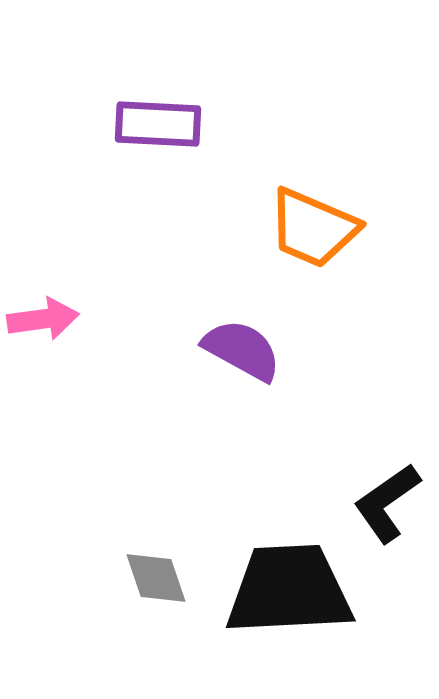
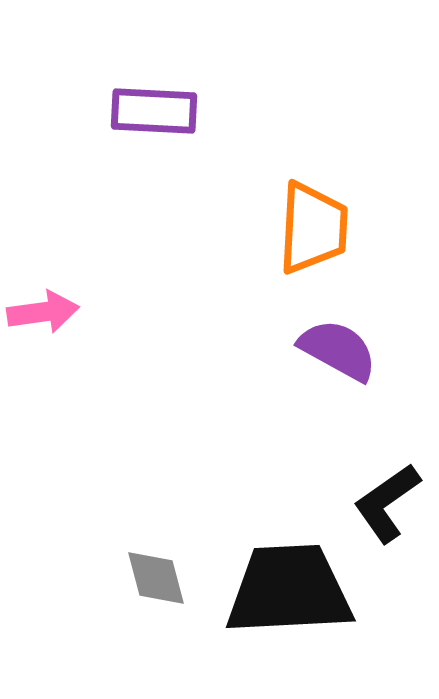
purple rectangle: moved 4 px left, 13 px up
orange trapezoid: rotated 110 degrees counterclockwise
pink arrow: moved 7 px up
purple semicircle: moved 96 px right
gray diamond: rotated 4 degrees clockwise
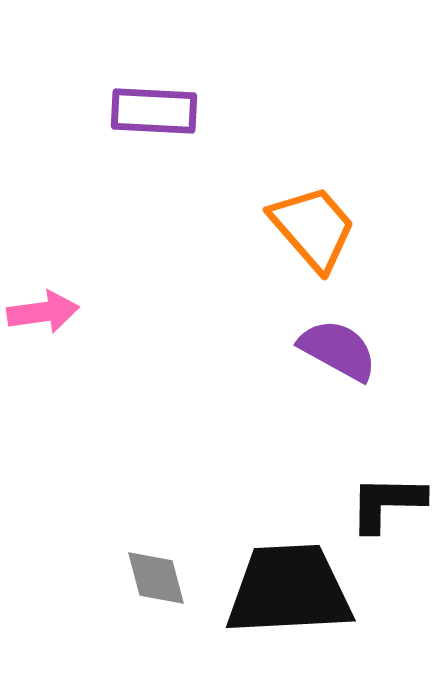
orange trapezoid: rotated 44 degrees counterclockwise
black L-shape: rotated 36 degrees clockwise
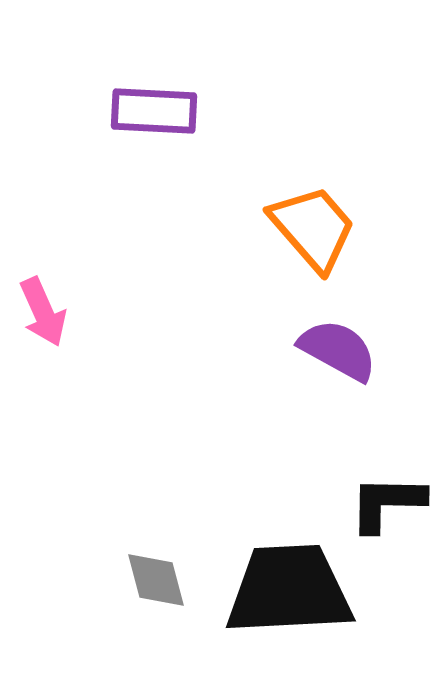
pink arrow: rotated 74 degrees clockwise
gray diamond: moved 2 px down
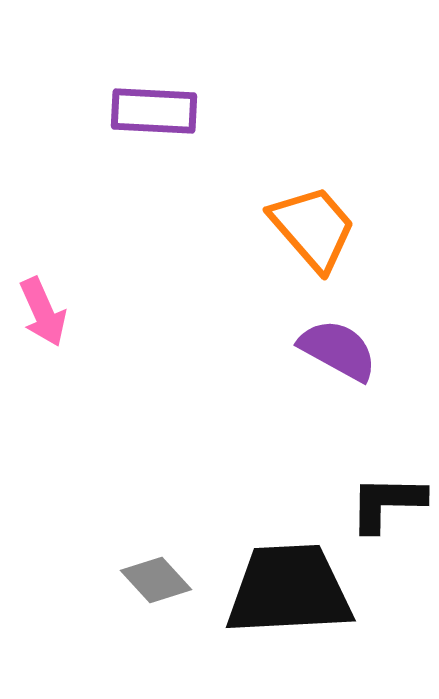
gray diamond: rotated 28 degrees counterclockwise
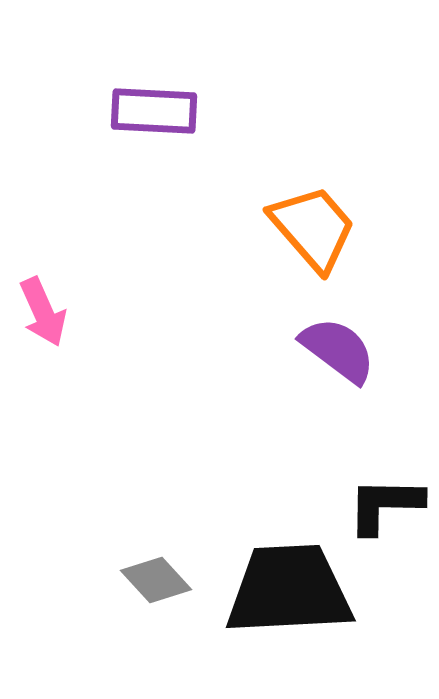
purple semicircle: rotated 8 degrees clockwise
black L-shape: moved 2 px left, 2 px down
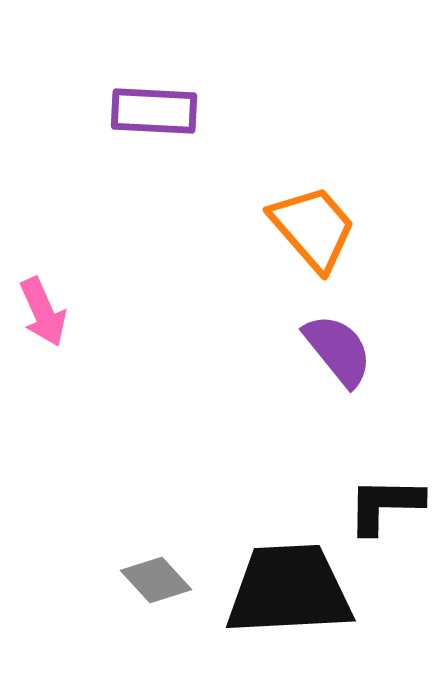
purple semicircle: rotated 14 degrees clockwise
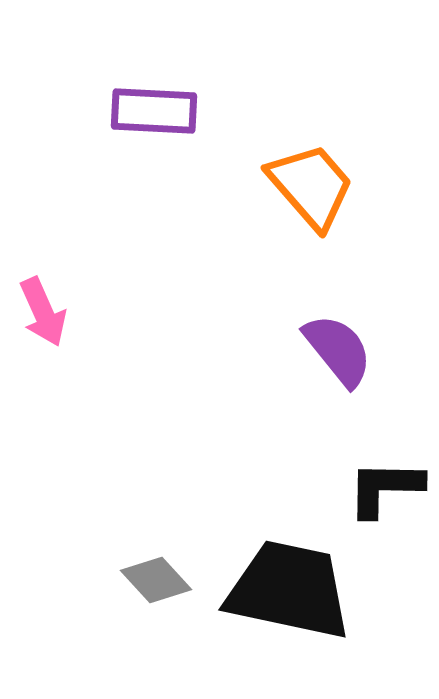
orange trapezoid: moved 2 px left, 42 px up
black L-shape: moved 17 px up
black trapezoid: rotated 15 degrees clockwise
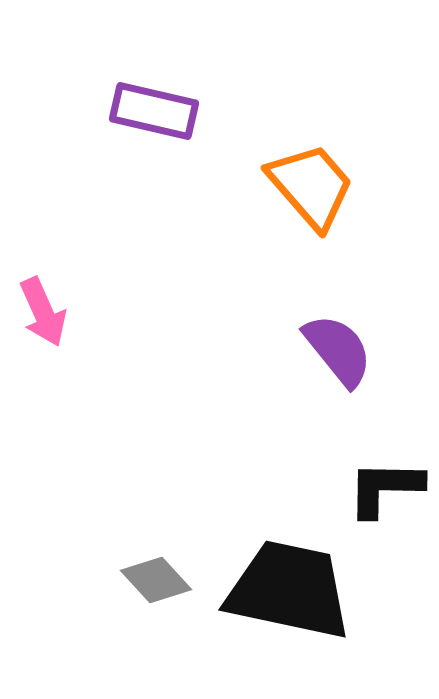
purple rectangle: rotated 10 degrees clockwise
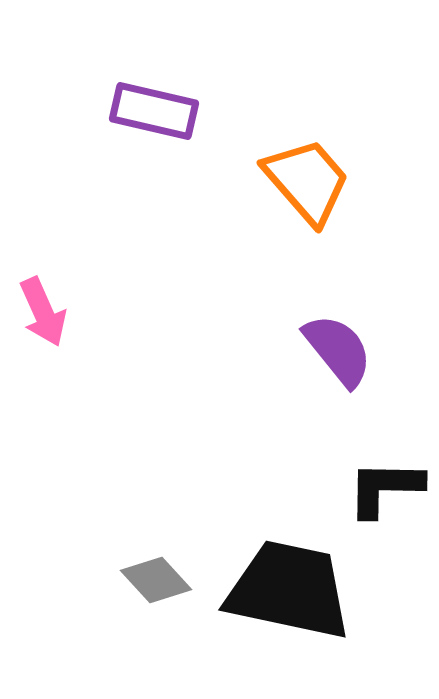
orange trapezoid: moved 4 px left, 5 px up
